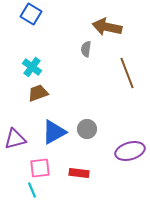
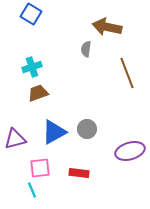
cyan cross: rotated 36 degrees clockwise
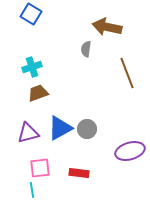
blue triangle: moved 6 px right, 4 px up
purple triangle: moved 13 px right, 6 px up
cyan line: rotated 14 degrees clockwise
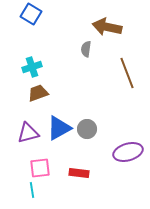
blue triangle: moved 1 px left
purple ellipse: moved 2 px left, 1 px down
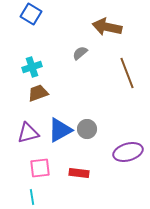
gray semicircle: moved 6 px left, 4 px down; rotated 42 degrees clockwise
blue triangle: moved 1 px right, 2 px down
cyan line: moved 7 px down
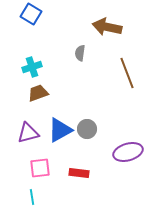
gray semicircle: rotated 42 degrees counterclockwise
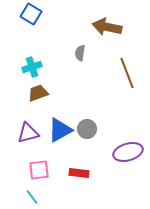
pink square: moved 1 px left, 2 px down
cyan line: rotated 28 degrees counterclockwise
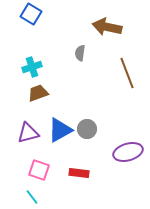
pink square: rotated 25 degrees clockwise
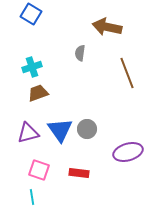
blue triangle: rotated 36 degrees counterclockwise
cyan line: rotated 28 degrees clockwise
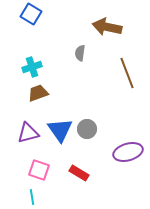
red rectangle: rotated 24 degrees clockwise
